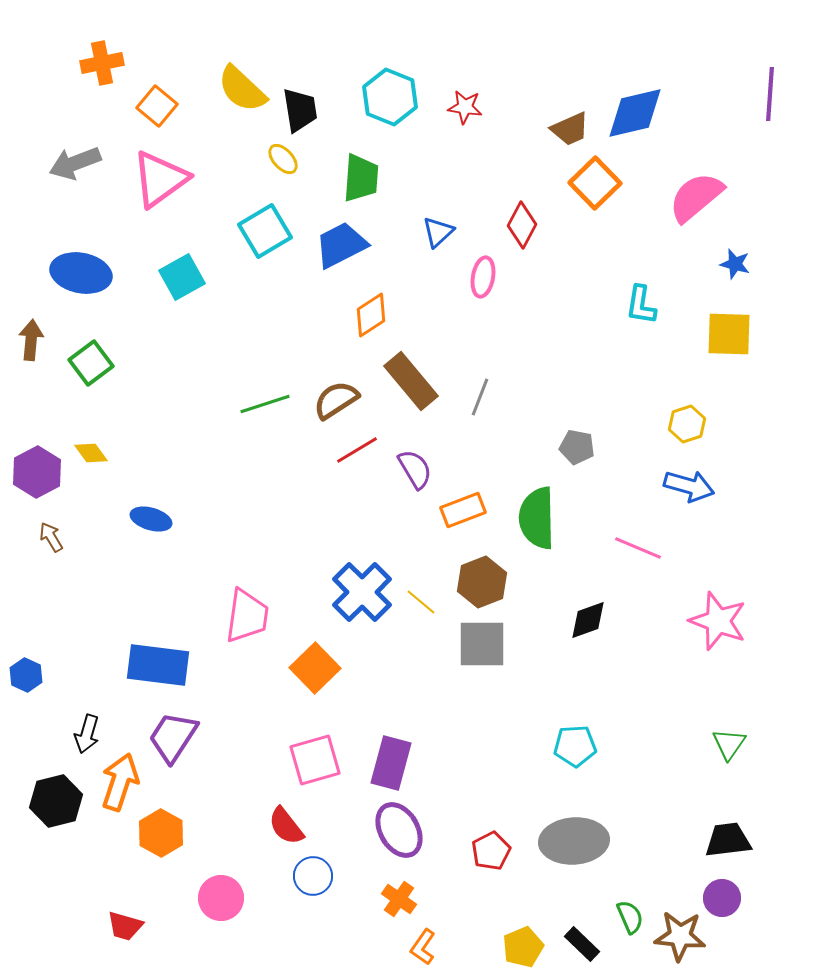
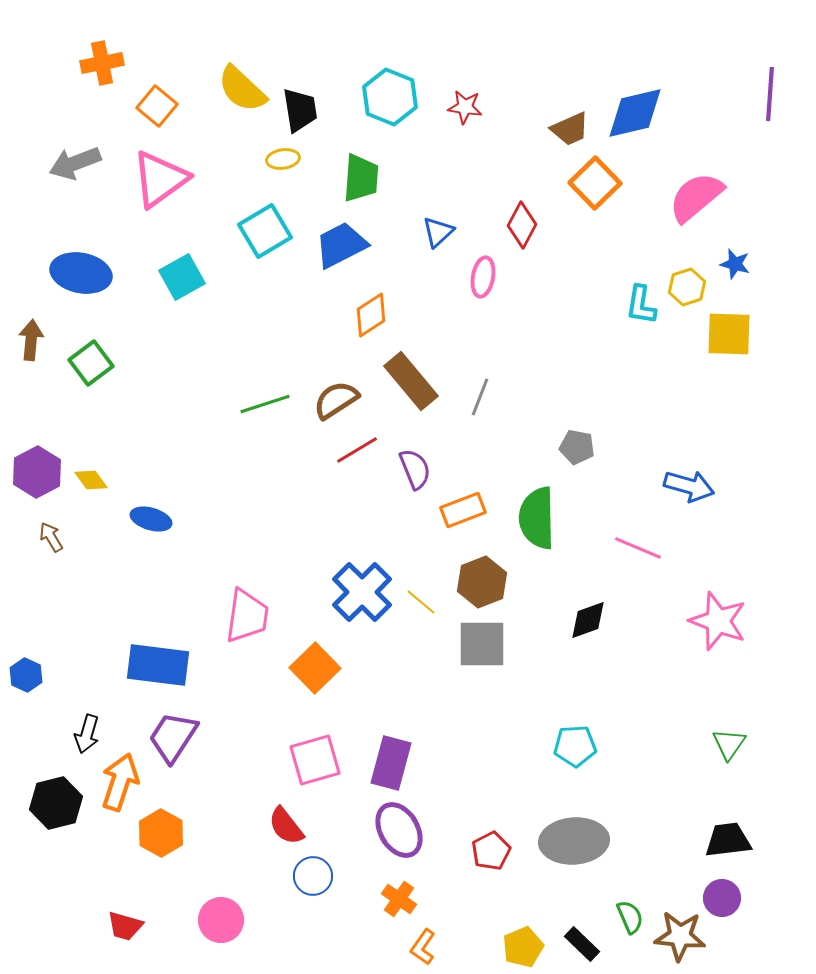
yellow ellipse at (283, 159): rotated 56 degrees counterclockwise
yellow hexagon at (687, 424): moved 137 px up
yellow diamond at (91, 453): moved 27 px down
purple semicircle at (415, 469): rotated 9 degrees clockwise
black hexagon at (56, 801): moved 2 px down
pink circle at (221, 898): moved 22 px down
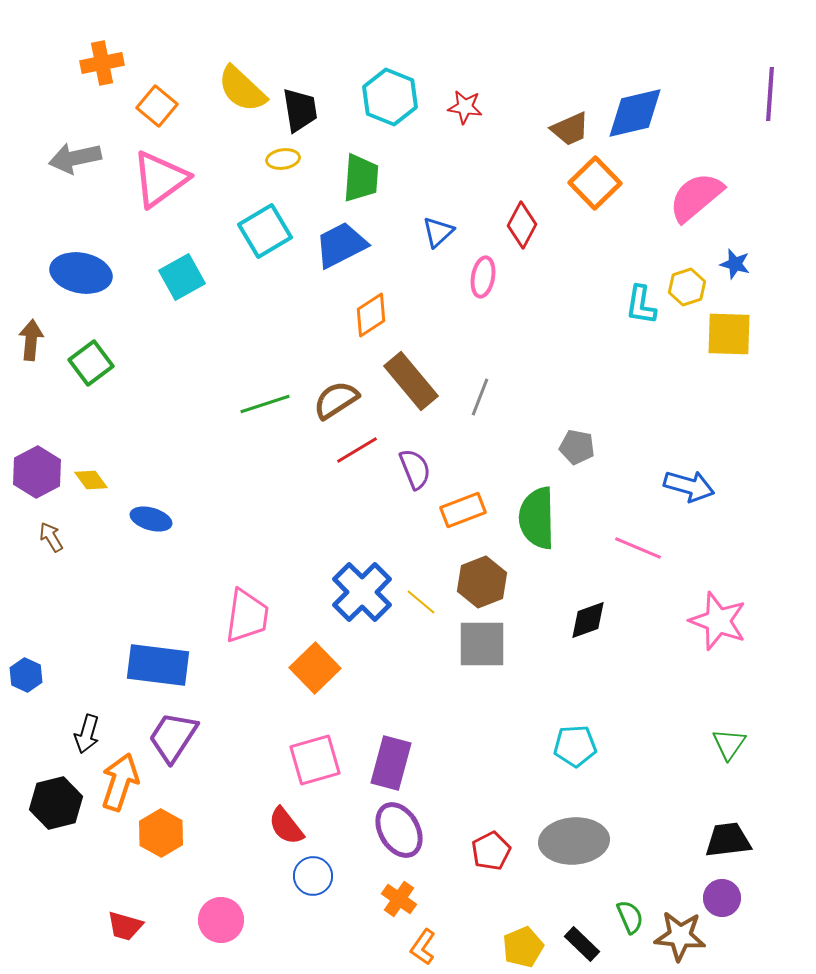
gray arrow at (75, 163): moved 5 px up; rotated 9 degrees clockwise
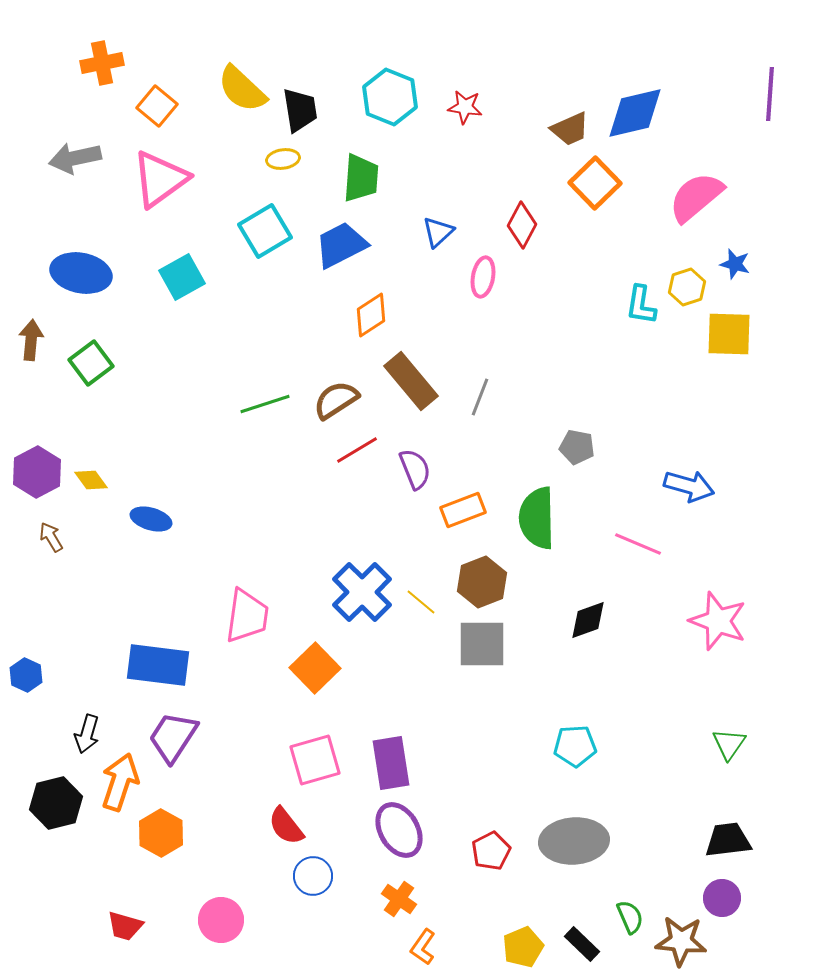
pink line at (638, 548): moved 4 px up
purple rectangle at (391, 763): rotated 24 degrees counterclockwise
brown star at (680, 936): moved 1 px right, 5 px down
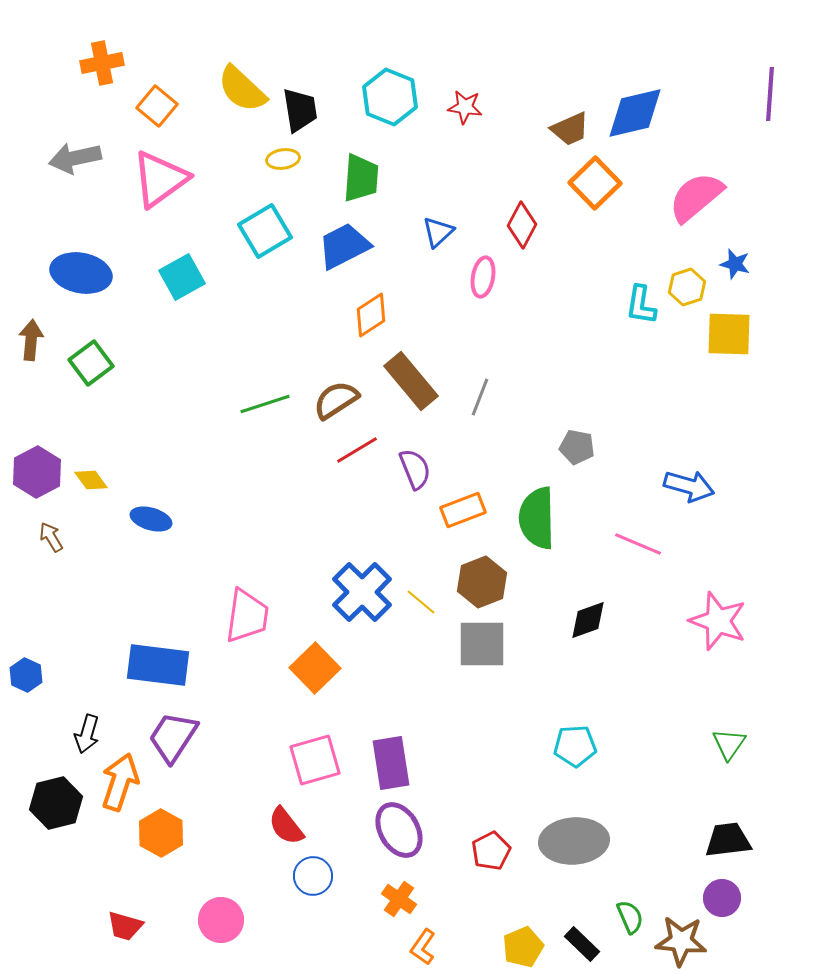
blue trapezoid at (341, 245): moved 3 px right, 1 px down
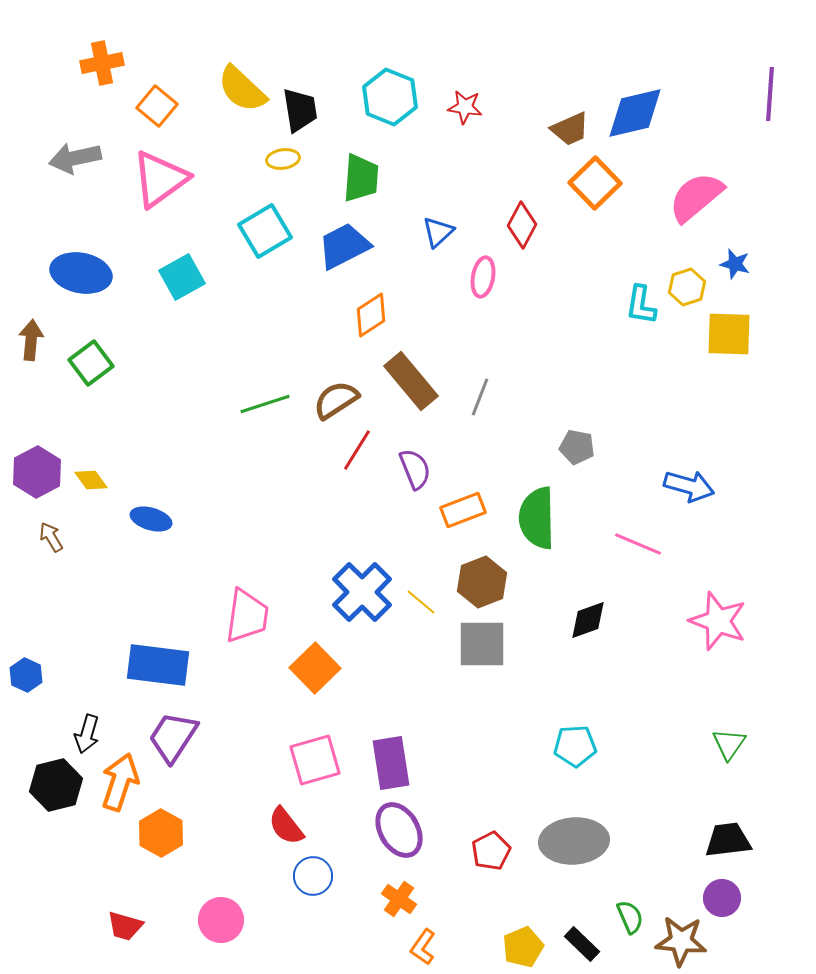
red line at (357, 450): rotated 27 degrees counterclockwise
black hexagon at (56, 803): moved 18 px up
